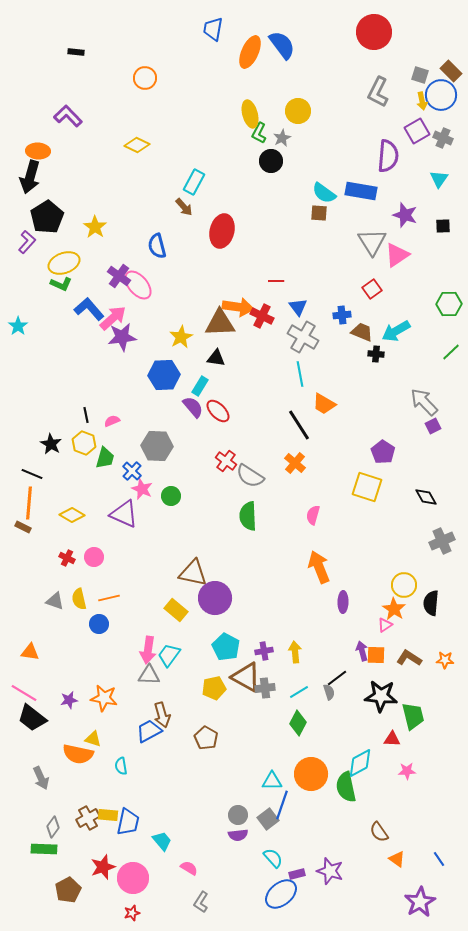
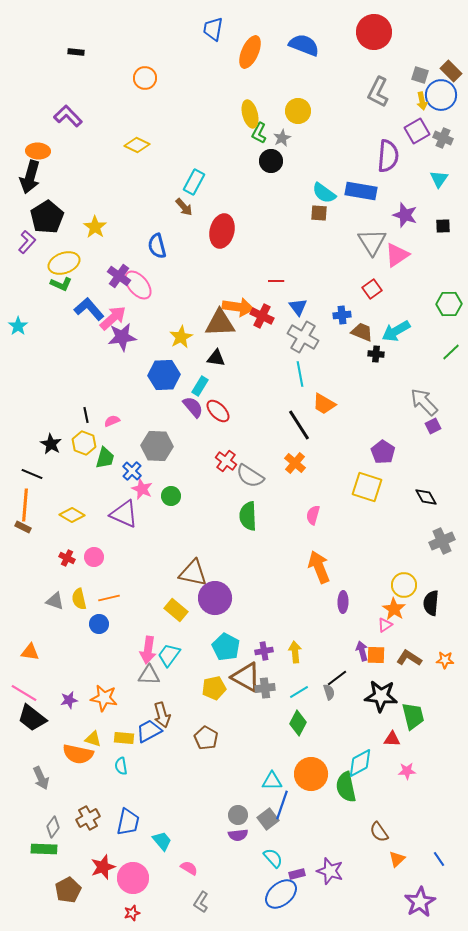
blue semicircle at (282, 45): moved 22 px right; rotated 32 degrees counterclockwise
orange line at (29, 503): moved 4 px left, 2 px down
yellow rectangle at (108, 815): moved 16 px right, 77 px up
orange triangle at (397, 859): rotated 42 degrees clockwise
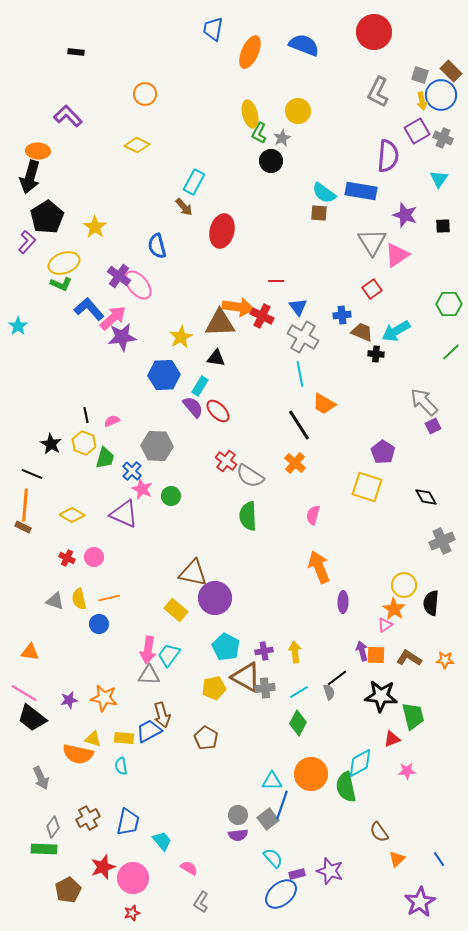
orange circle at (145, 78): moved 16 px down
red triangle at (392, 739): rotated 24 degrees counterclockwise
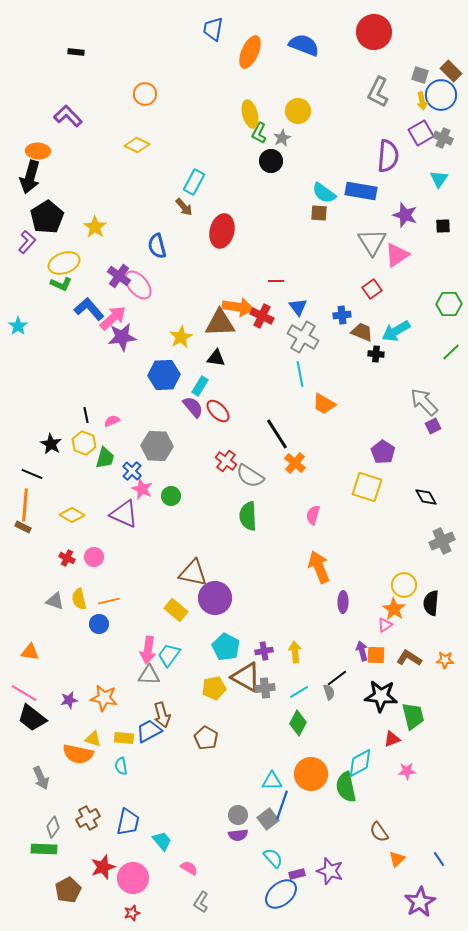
purple square at (417, 131): moved 4 px right, 2 px down
black line at (299, 425): moved 22 px left, 9 px down
orange line at (109, 598): moved 3 px down
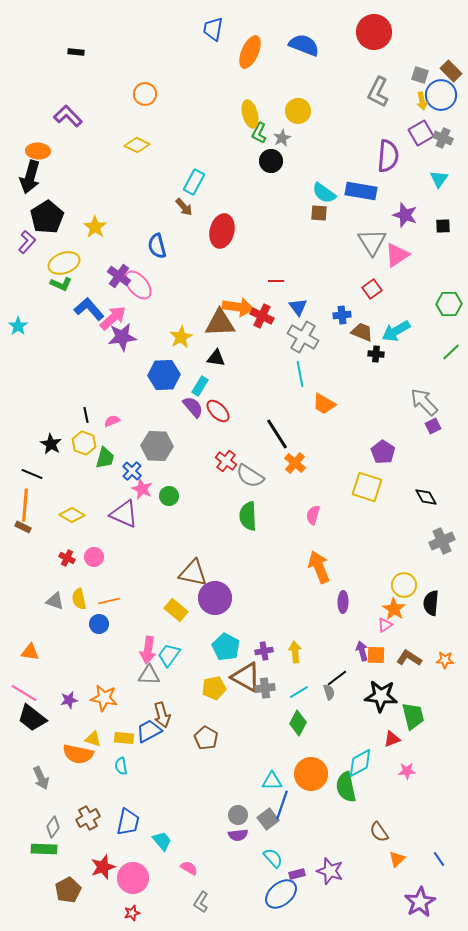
green circle at (171, 496): moved 2 px left
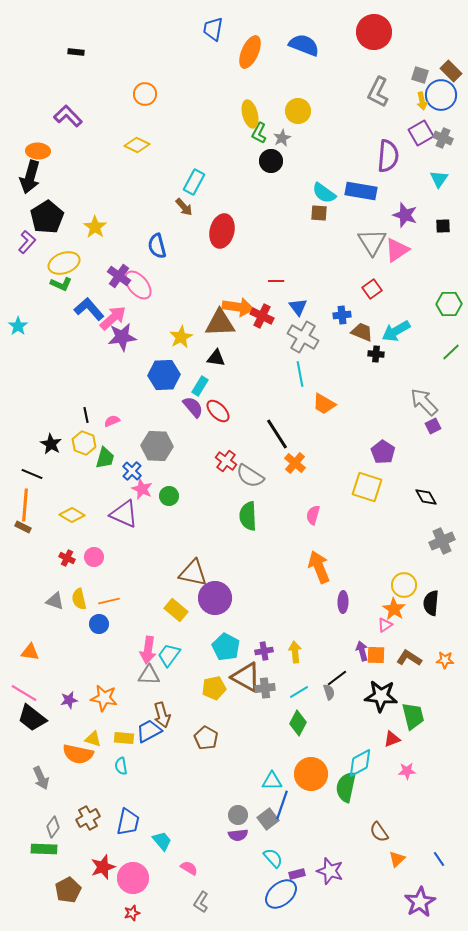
pink triangle at (397, 255): moved 5 px up
green semicircle at (346, 787): rotated 24 degrees clockwise
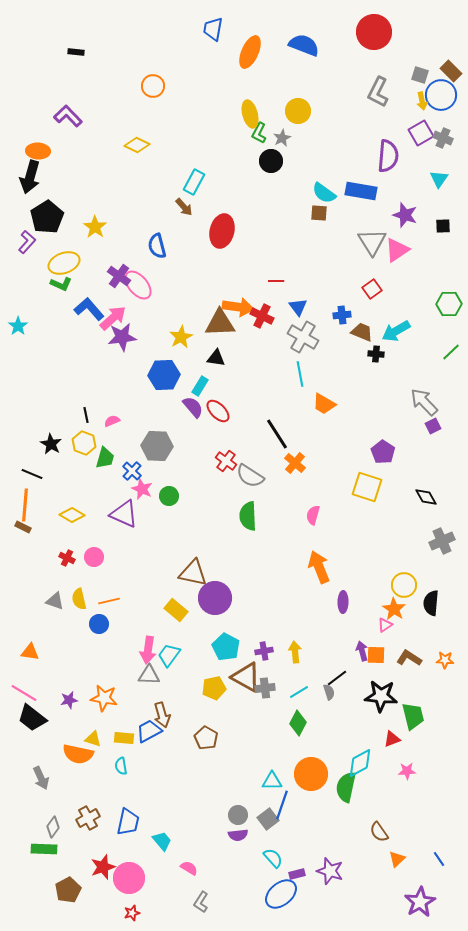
orange circle at (145, 94): moved 8 px right, 8 px up
pink circle at (133, 878): moved 4 px left
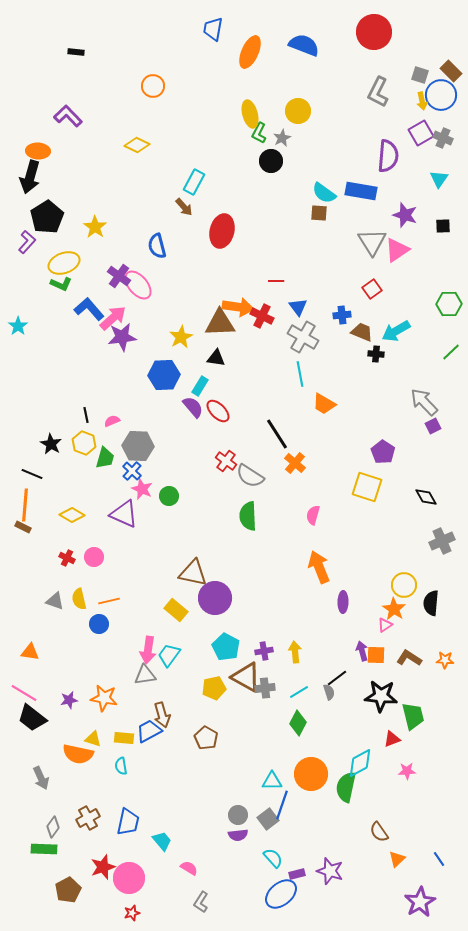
gray hexagon at (157, 446): moved 19 px left
gray triangle at (149, 675): moved 4 px left; rotated 10 degrees counterclockwise
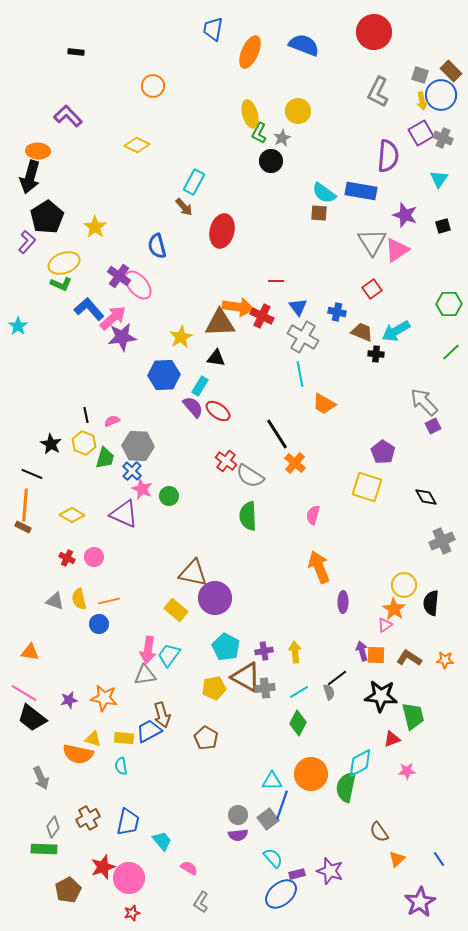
black square at (443, 226): rotated 14 degrees counterclockwise
blue cross at (342, 315): moved 5 px left, 3 px up; rotated 18 degrees clockwise
red ellipse at (218, 411): rotated 10 degrees counterclockwise
